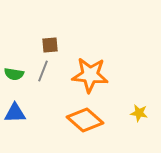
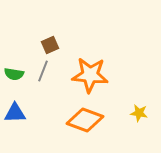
brown square: rotated 18 degrees counterclockwise
orange diamond: rotated 21 degrees counterclockwise
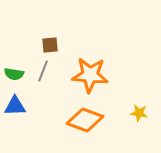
brown square: rotated 18 degrees clockwise
blue triangle: moved 7 px up
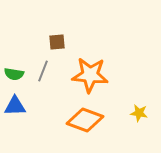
brown square: moved 7 px right, 3 px up
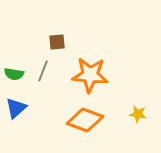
blue triangle: moved 1 px right, 2 px down; rotated 40 degrees counterclockwise
yellow star: moved 1 px left, 1 px down
